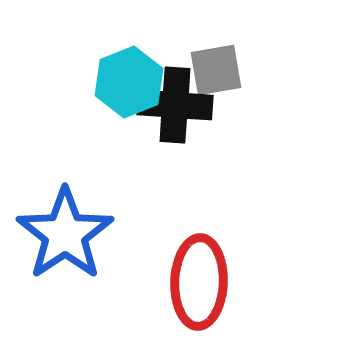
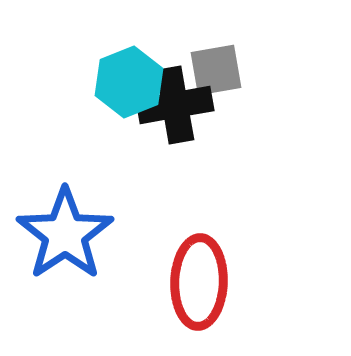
black cross: rotated 14 degrees counterclockwise
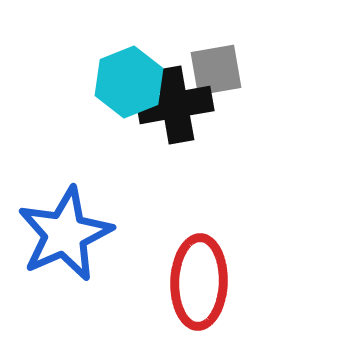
blue star: rotated 10 degrees clockwise
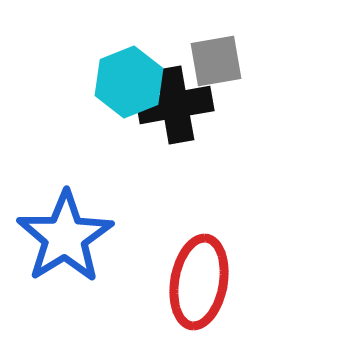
gray square: moved 9 px up
blue star: moved 3 px down; rotated 8 degrees counterclockwise
red ellipse: rotated 8 degrees clockwise
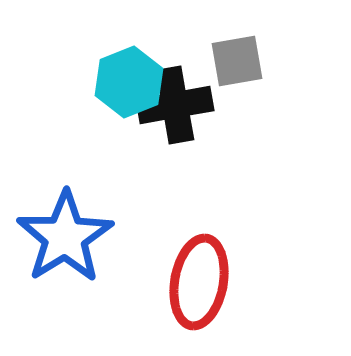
gray square: moved 21 px right
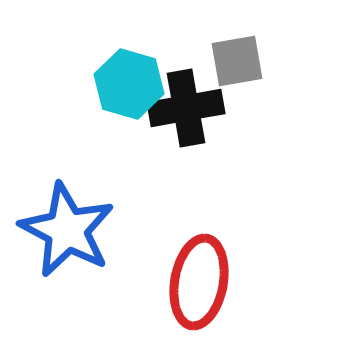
cyan hexagon: moved 2 px down; rotated 22 degrees counterclockwise
black cross: moved 11 px right, 3 px down
blue star: moved 2 px right, 7 px up; rotated 12 degrees counterclockwise
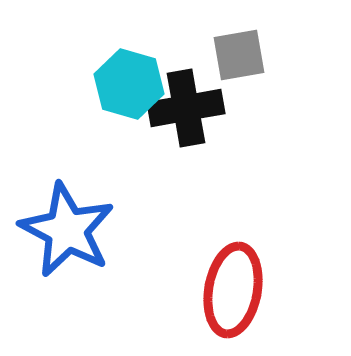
gray square: moved 2 px right, 6 px up
red ellipse: moved 34 px right, 8 px down
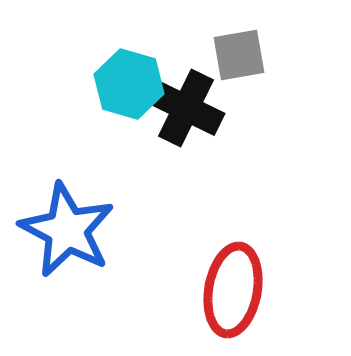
black cross: rotated 36 degrees clockwise
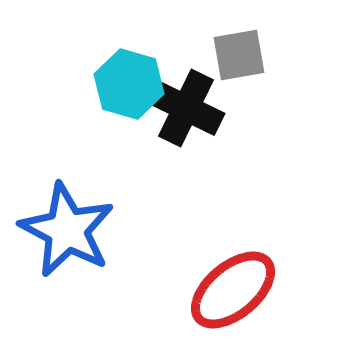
red ellipse: rotated 40 degrees clockwise
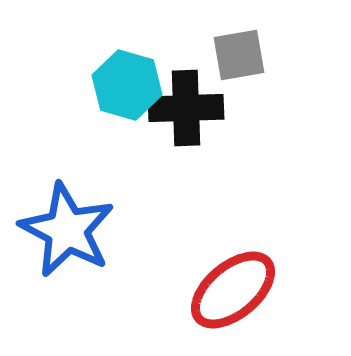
cyan hexagon: moved 2 px left, 1 px down
black cross: rotated 28 degrees counterclockwise
